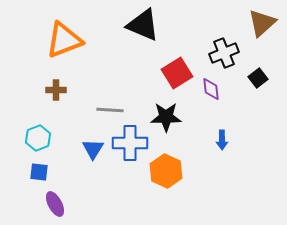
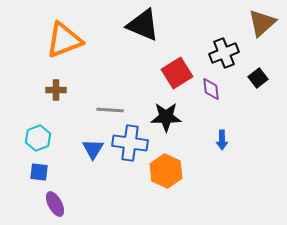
blue cross: rotated 8 degrees clockwise
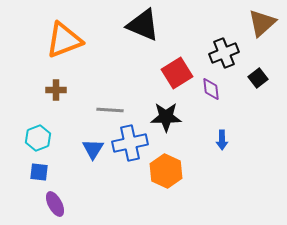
blue cross: rotated 20 degrees counterclockwise
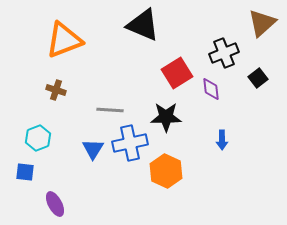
brown cross: rotated 18 degrees clockwise
blue square: moved 14 px left
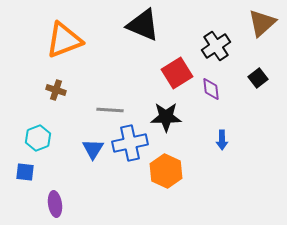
black cross: moved 8 px left, 7 px up; rotated 12 degrees counterclockwise
purple ellipse: rotated 20 degrees clockwise
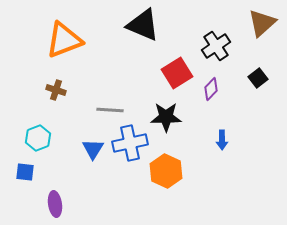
purple diamond: rotated 50 degrees clockwise
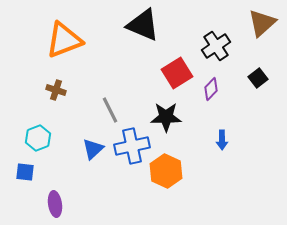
gray line: rotated 60 degrees clockwise
blue cross: moved 2 px right, 3 px down
blue triangle: rotated 15 degrees clockwise
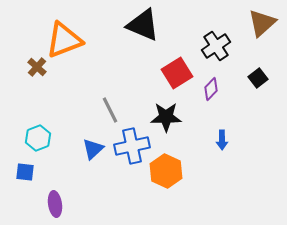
brown cross: moved 19 px left, 23 px up; rotated 24 degrees clockwise
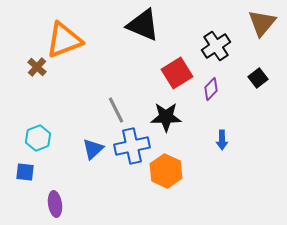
brown triangle: rotated 8 degrees counterclockwise
gray line: moved 6 px right
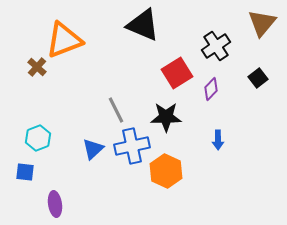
blue arrow: moved 4 px left
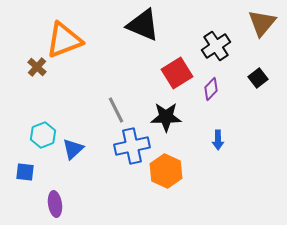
cyan hexagon: moved 5 px right, 3 px up
blue triangle: moved 20 px left
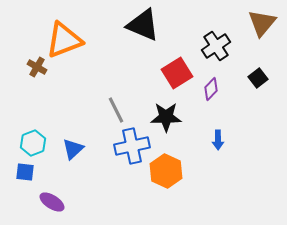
brown cross: rotated 12 degrees counterclockwise
cyan hexagon: moved 10 px left, 8 px down
purple ellipse: moved 3 px left, 2 px up; rotated 50 degrees counterclockwise
